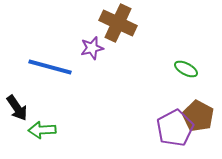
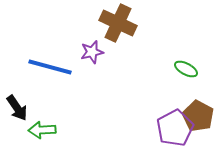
purple star: moved 4 px down
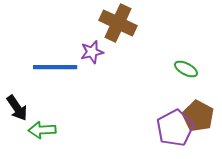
blue line: moved 5 px right; rotated 15 degrees counterclockwise
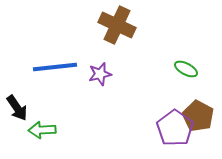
brown cross: moved 1 px left, 2 px down
purple star: moved 8 px right, 22 px down
blue line: rotated 6 degrees counterclockwise
purple pentagon: rotated 9 degrees counterclockwise
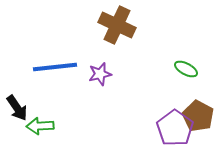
green arrow: moved 2 px left, 4 px up
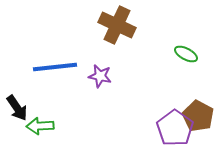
green ellipse: moved 15 px up
purple star: moved 2 px down; rotated 25 degrees clockwise
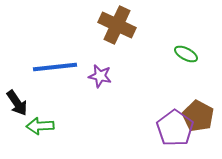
black arrow: moved 5 px up
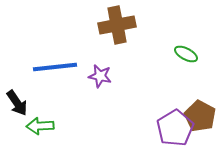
brown cross: rotated 36 degrees counterclockwise
brown pentagon: moved 2 px right
purple pentagon: rotated 6 degrees clockwise
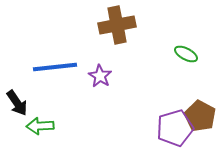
purple star: rotated 20 degrees clockwise
purple pentagon: rotated 15 degrees clockwise
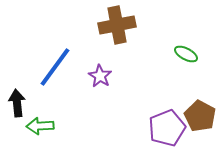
blue line: rotated 48 degrees counterclockwise
black arrow: rotated 152 degrees counterclockwise
purple pentagon: moved 8 px left; rotated 6 degrees counterclockwise
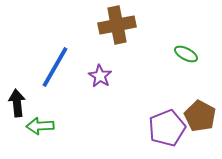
blue line: rotated 6 degrees counterclockwise
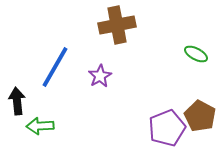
green ellipse: moved 10 px right
purple star: rotated 10 degrees clockwise
black arrow: moved 2 px up
